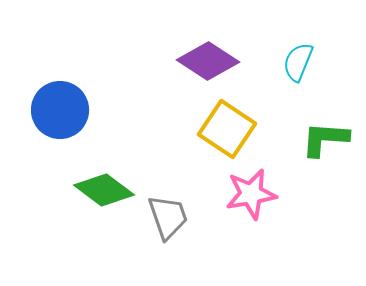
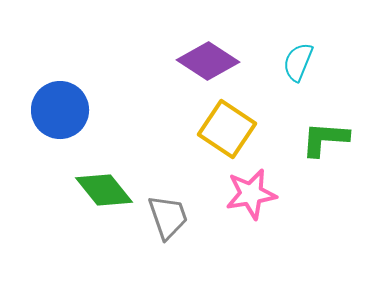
green diamond: rotated 14 degrees clockwise
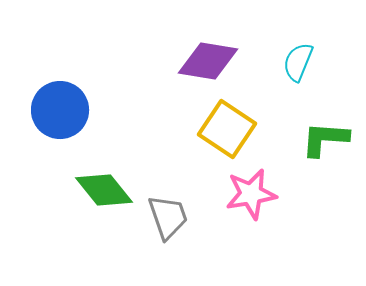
purple diamond: rotated 24 degrees counterclockwise
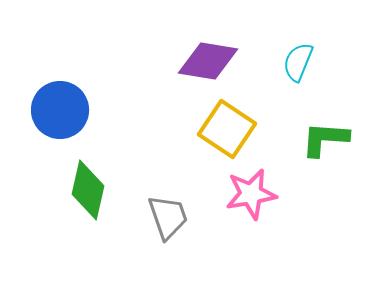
green diamond: moved 16 px left; rotated 52 degrees clockwise
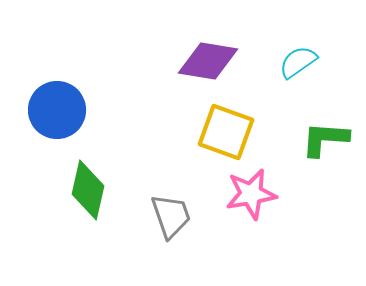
cyan semicircle: rotated 33 degrees clockwise
blue circle: moved 3 px left
yellow square: moved 1 px left, 3 px down; rotated 14 degrees counterclockwise
gray trapezoid: moved 3 px right, 1 px up
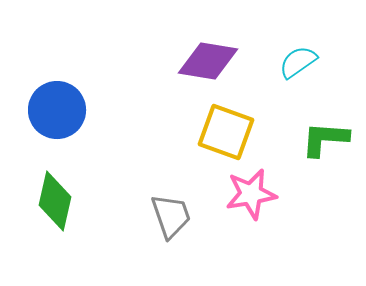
green diamond: moved 33 px left, 11 px down
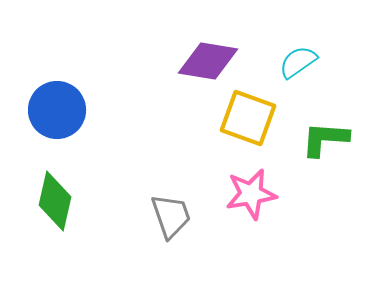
yellow square: moved 22 px right, 14 px up
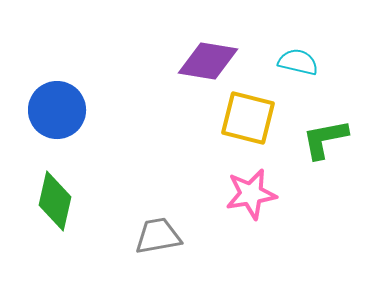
cyan semicircle: rotated 48 degrees clockwise
yellow square: rotated 6 degrees counterclockwise
green L-shape: rotated 15 degrees counterclockwise
gray trapezoid: moved 13 px left, 20 px down; rotated 81 degrees counterclockwise
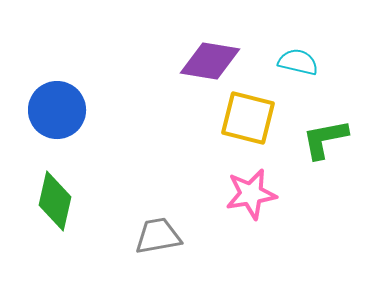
purple diamond: moved 2 px right
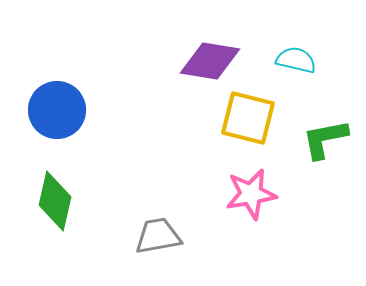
cyan semicircle: moved 2 px left, 2 px up
